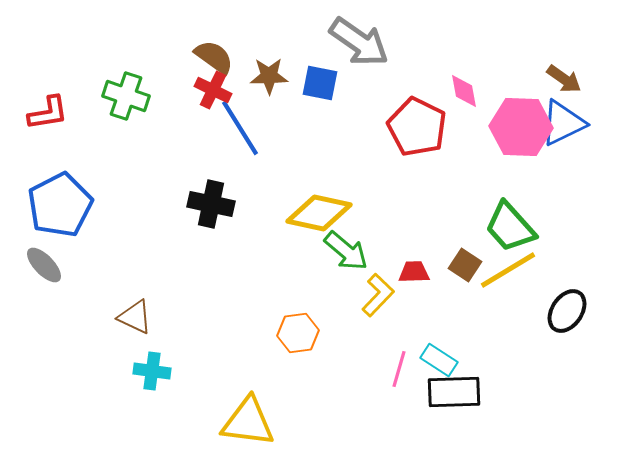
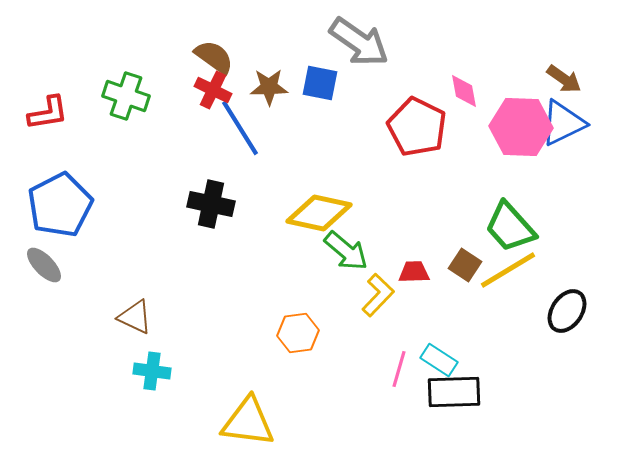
brown star: moved 11 px down
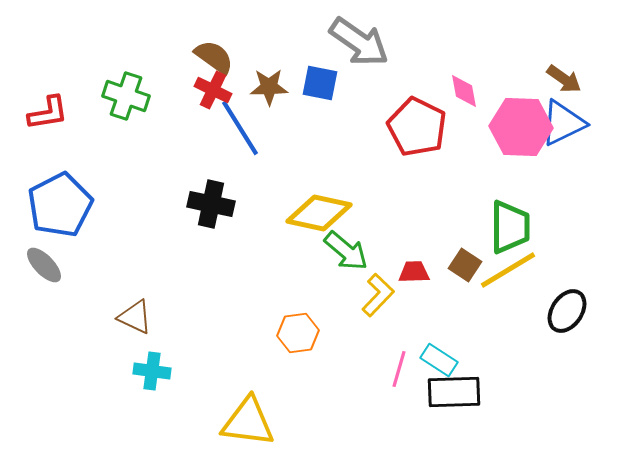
green trapezoid: rotated 138 degrees counterclockwise
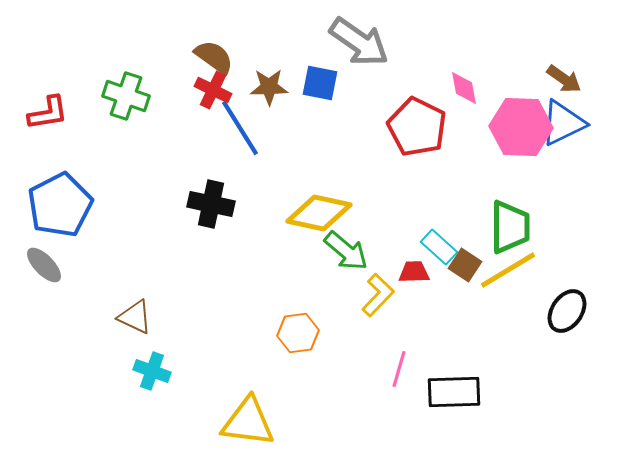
pink diamond: moved 3 px up
cyan rectangle: moved 113 px up; rotated 9 degrees clockwise
cyan cross: rotated 12 degrees clockwise
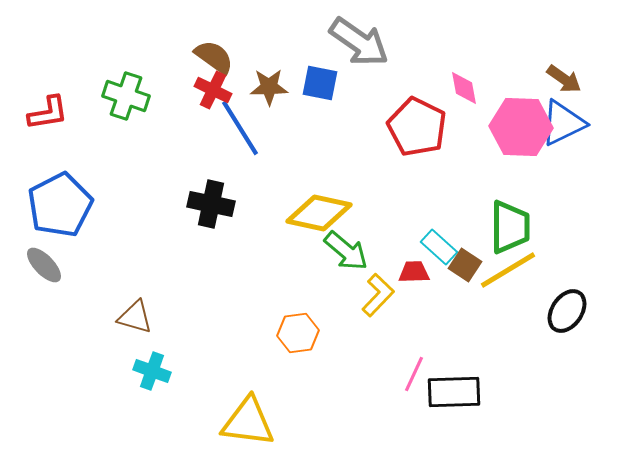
brown triangle: rotated 9 degrees counterclockwise
pink line: moved 15 px right, 5 px down; rotated 9 degrees clockwise
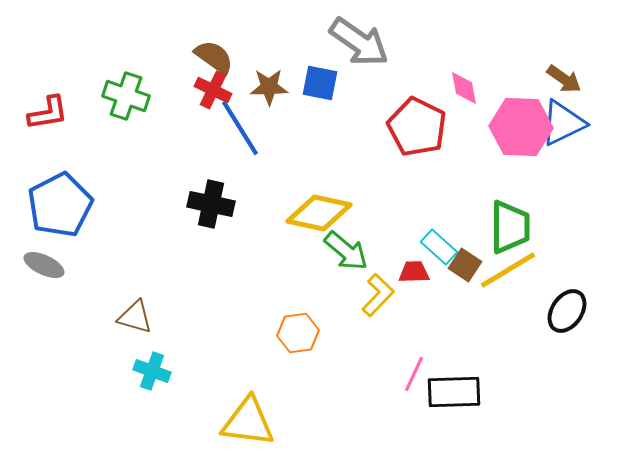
gray ellipse: rotated 21 degrees counterclockwise
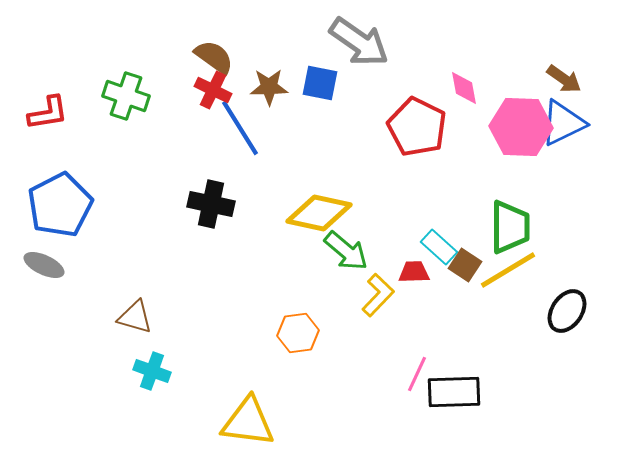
pink line: moved 3 px right
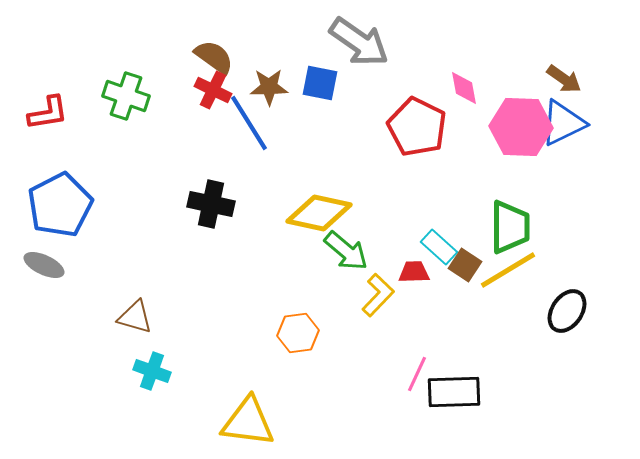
blue line: moved 9 px right, 5 px up
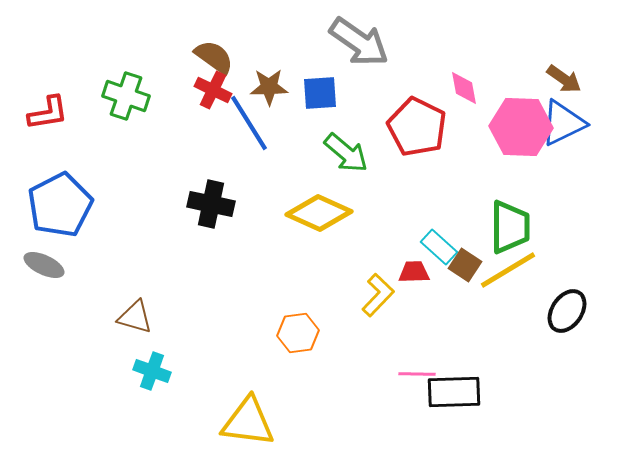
blue square: moved 10 px down; rotated 15 degrees counterclockwise
yellow diamond: rotated 12 degrees clockwise
green arrow: moved 98 px up
pink line: rotated 66 degrees clockwise
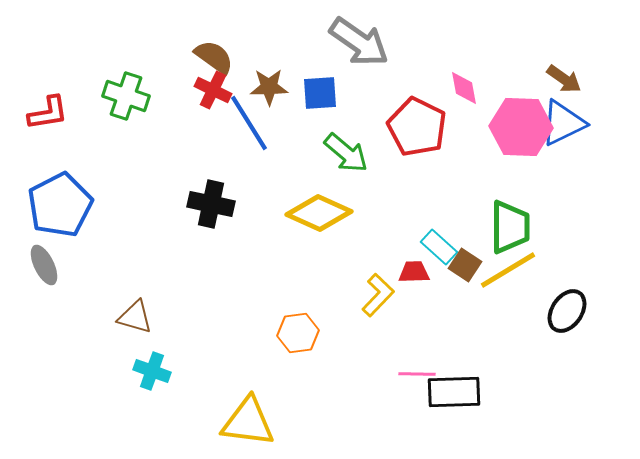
gray ellipse: rotated 39 degrees clockwise
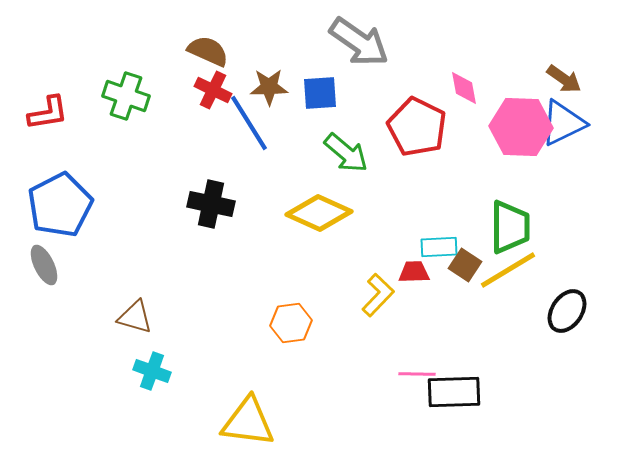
brown semicircle: moved 6 px left, 6 px up; rotated 12 degrees counterclockwise
cyan rectangle: rotated 45 degrees counterclockwise
orange hexagon: moved 7 px left, 10 px up
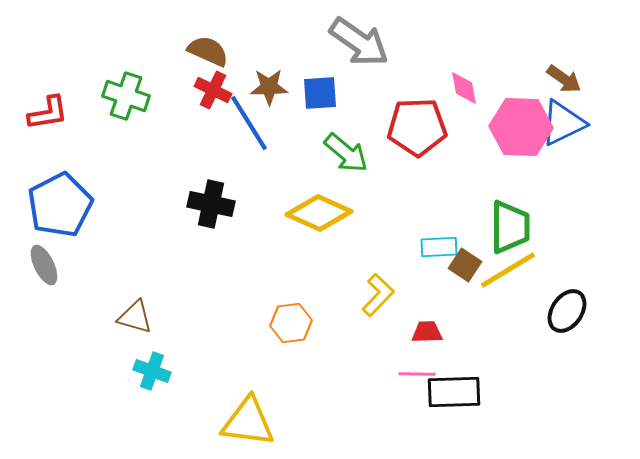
red pentagon: rotated 28 degrees counterclockwise
red trapezoid: moved 13 px right, 60 px down
